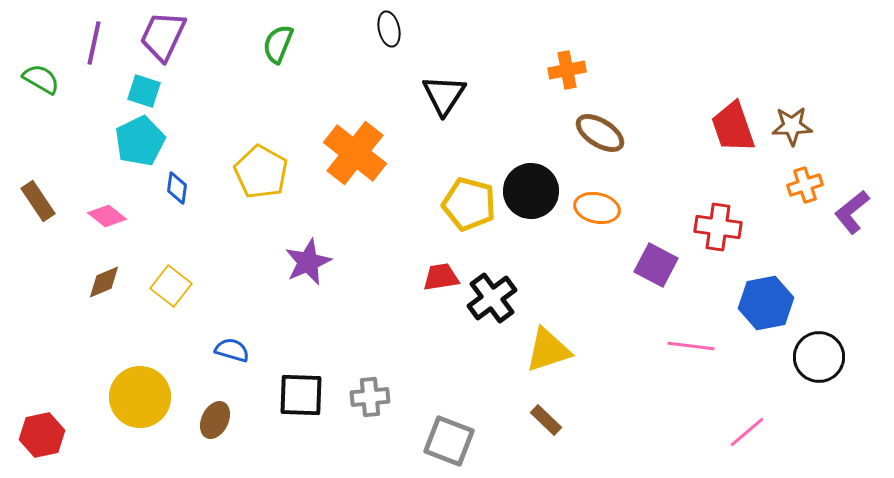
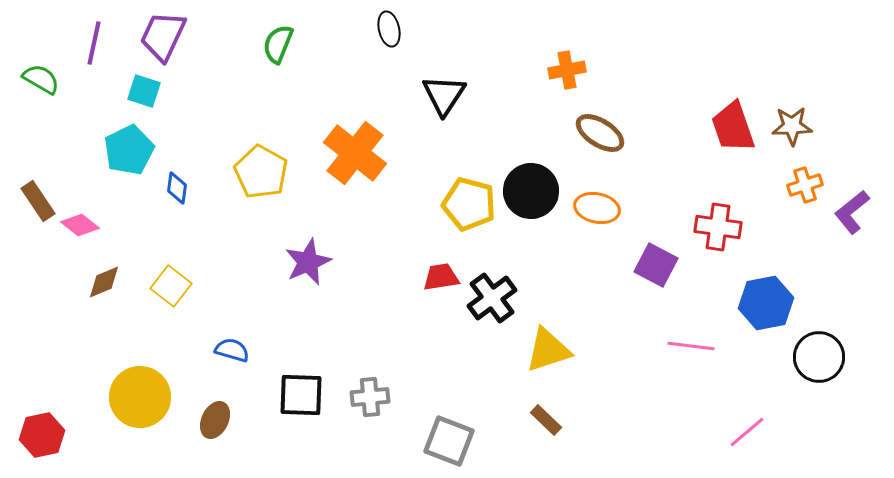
cyan pentagon at (140, 141): moved 11 px left, 9 px down
pink diamond at (107, 216): moved 27 px left, 9 px down
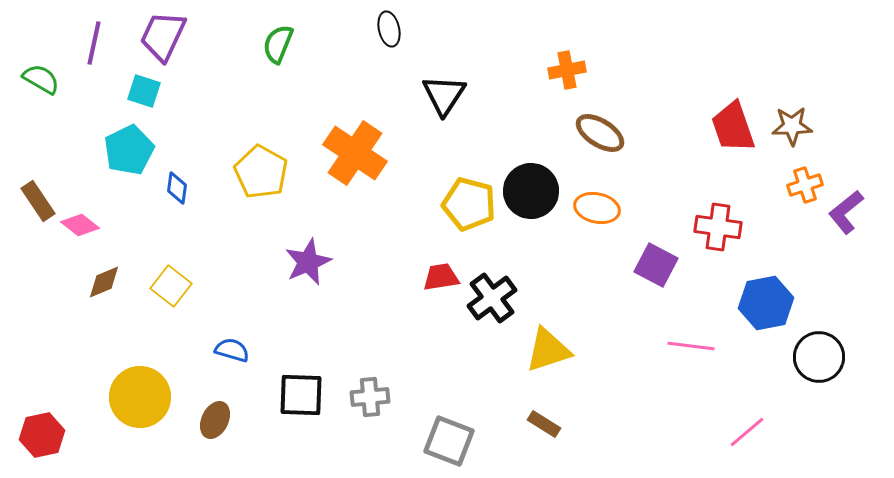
orange cross at (355, 153): rotated 4 degrees counterclockwise
purple L-shape at (852, 212): moved 6 px left
brown rectangle at (546, 420): moved 2 px left, 4 px down; rotated 12 degrees counterclockwise
